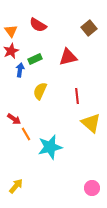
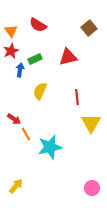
red line: moved 1 px down
yellow triangle: rotated 20 degrees clockwise
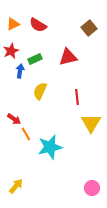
orange triangle: moved 2 px right, 7 px up; rotated 40 degrees clockwise
blue arrow: moved 1 px down
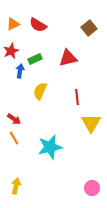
red triangle: moved 1 px down
orange line: moved 12 px left, 4 px down
yellow arrow: rotated 28 degrees counterclockwise
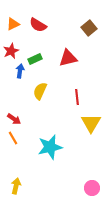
orange line: moved 1 px left
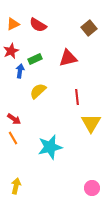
yellow semicircle: moved 2 px left; rotated 24 degrees clockwise
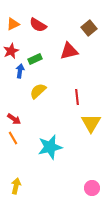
red triangle: moved 1 px right, 7 px up
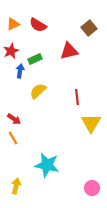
cyan star: moved 3 px left, 18 px down; rotated 25 degrees clockwise
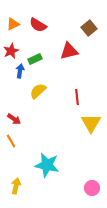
orange line: moved 2 px left, 3 px down
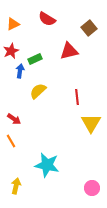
red semicircle: moved 9 px right, 6 px up
